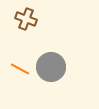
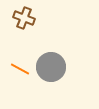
brown cross: moved 2 px left, 1 px up
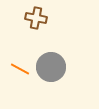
brown cross: moved 12 px right; rotated 10 degrees counterclockwise
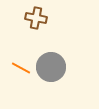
orange line: moved 1 px right, 1 px up
